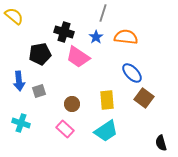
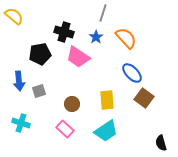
orange semicircle: moved 1 px down; rotated 40 degrees clockwise
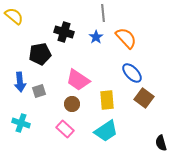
gray line: rotated 24 degrees counterclockwise
pink trapezoid: moved 23 px down
blue arrow: moved 1 px right, 1 px down
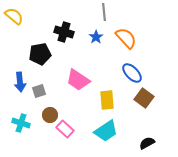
gray line: moved 1 px right, 1 px up
brown circle: moved 22 px left, 11 px down
black semicircle: moved 14 px left; rotated 77 degrees clockwise
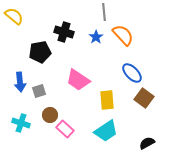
orange semicircle: moved 3 px left, 3 px up
black pentagon: moved 2 px up
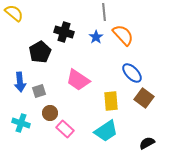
yellow semicircle: moved 3 px up
black pentagon: rotated 20 degrees counterclockwise
yellow rectangle: moved 4 px right, 1 px down
brown circle: moved 2 px up
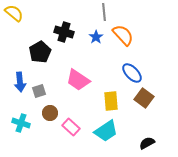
pink rectangle: moved 6 px right, 2 px up
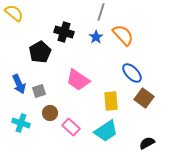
gray line: moved 3 px left; rotated 24 degrees clockwise
blue arrow: moved 1 px left, 2 px down; rotated 18 degrees counterclockwise
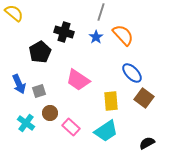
cyan cross: moved 5 px right; rotated 18 degrees clockwise
